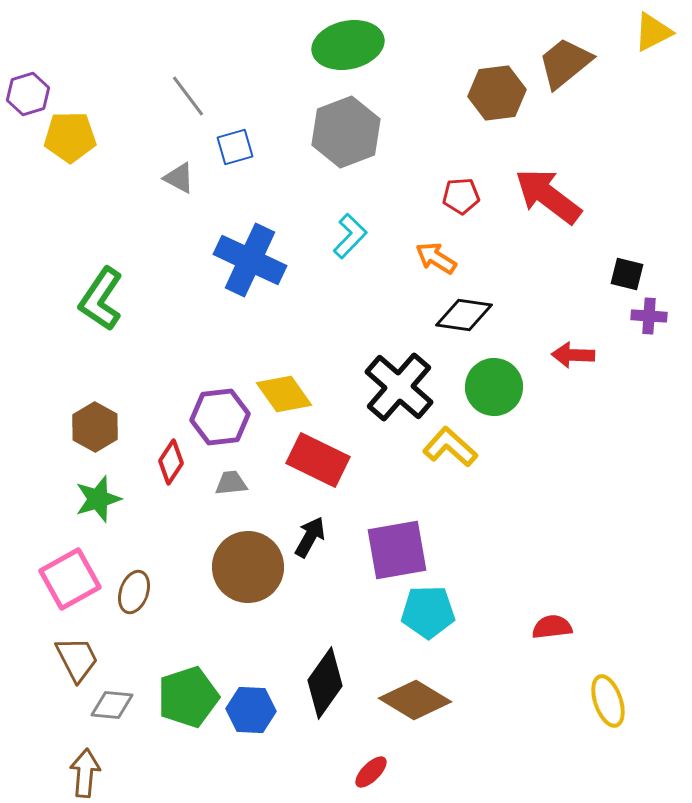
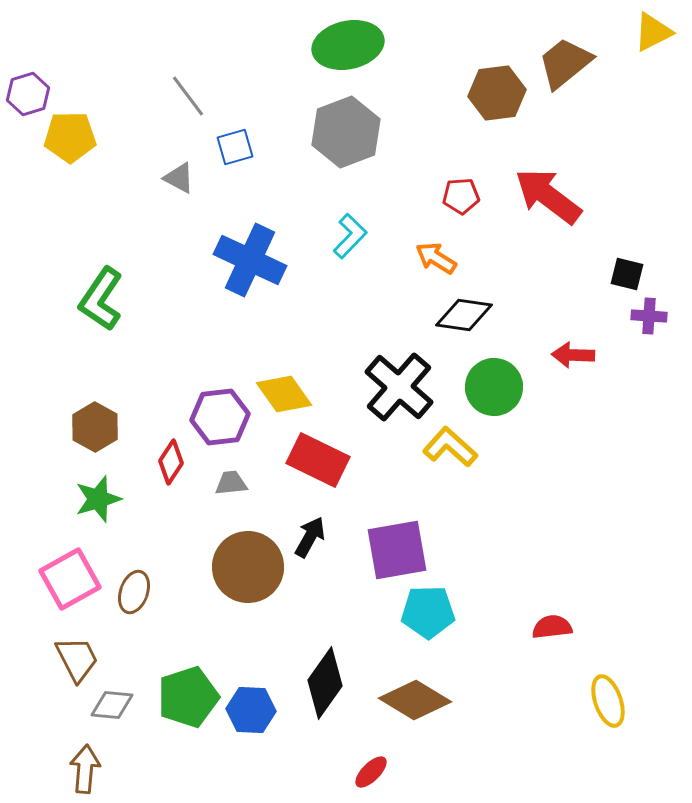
brown arrow at (85, 773): moved 4 px up
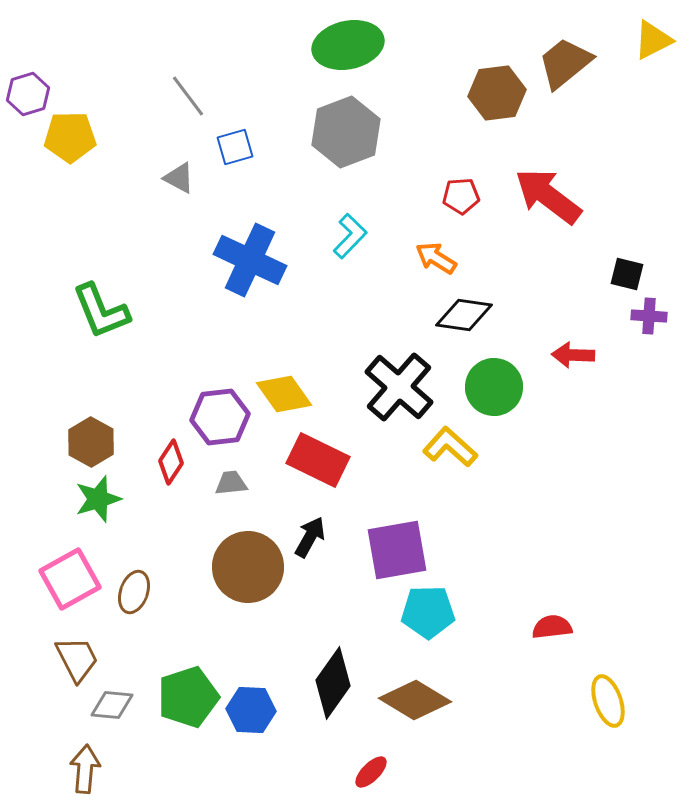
yellow triangle at (653, 32): moved 8 px down
green L-shape at (101, 299): moved 12 px down; rotated 56 degrees counterclockwise
brown hexagon at (95, 427): moved 4 px left, 15 px down
black diamond at (325, 683): moved 8 px right
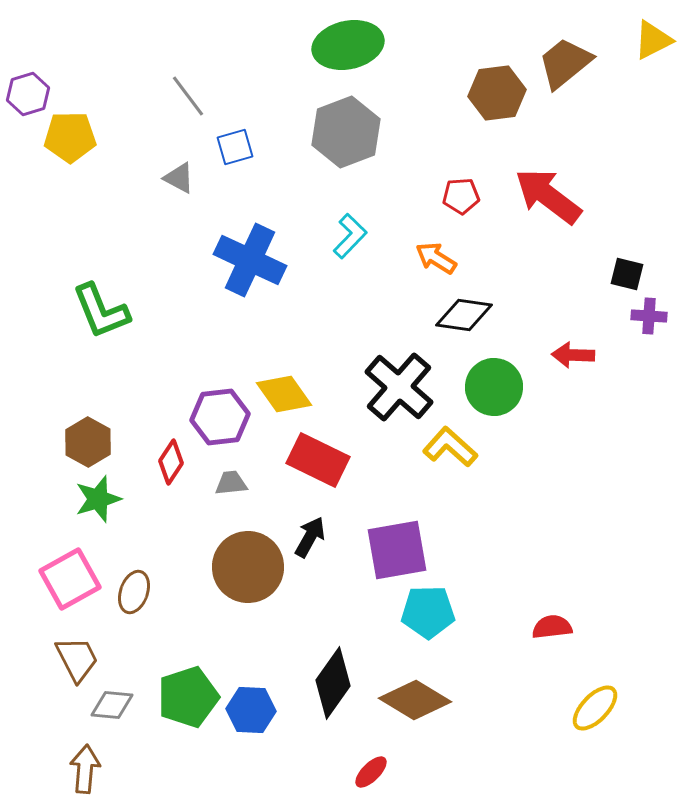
brown hexagon at (91, 442): moved 3 px left
yellow ellipse at (608, 701): moved 13 px left, 7 px down; rotated 63 degrees clockwise
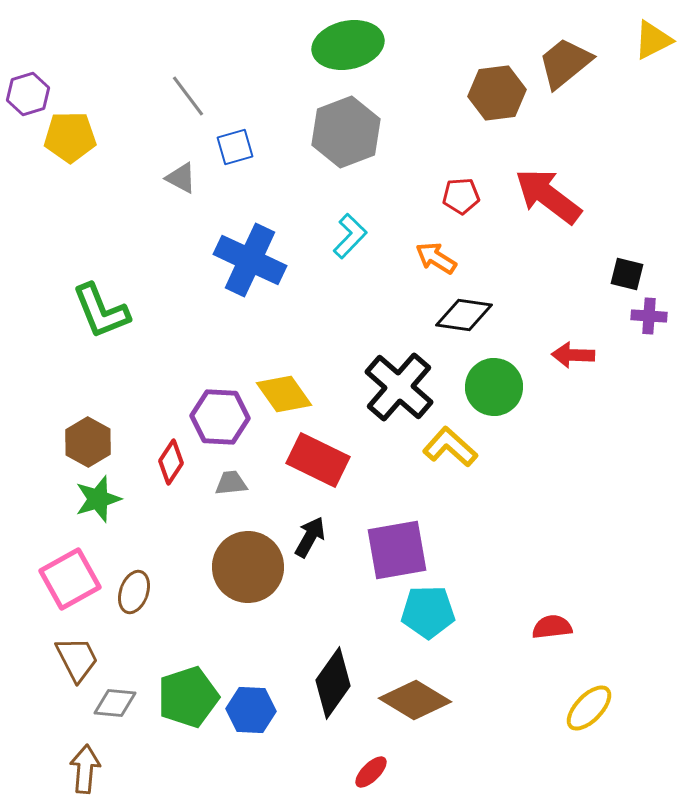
gray triangle at (179, 178): moved 2 px right
purple hexagon at (220, 417): rotated 10 degrees clockwise
gray diamond at (112, 705): moved 3 px right, 2 px up
yellow ellipse at (595, 708): moved 6 px left
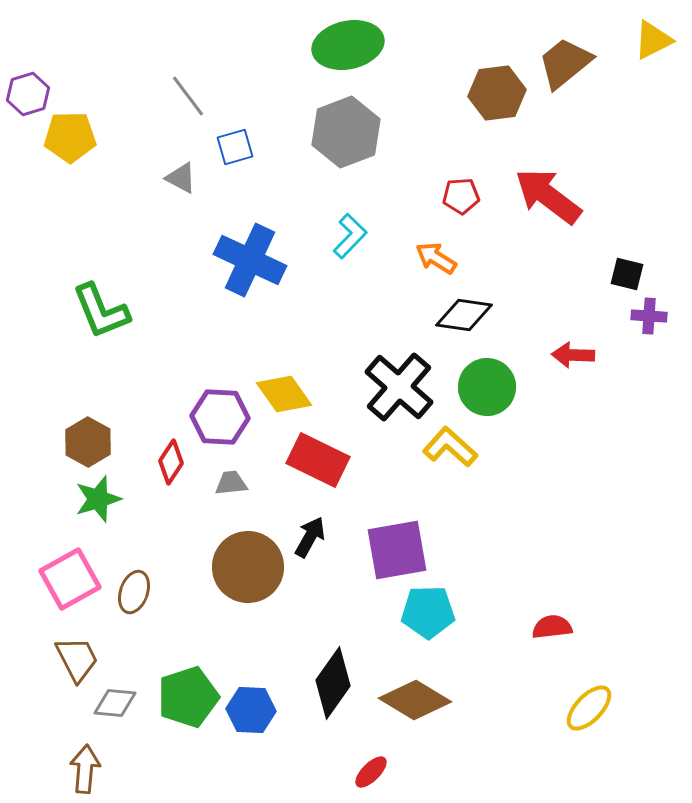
green circle at (494, 387): moved 7 px left
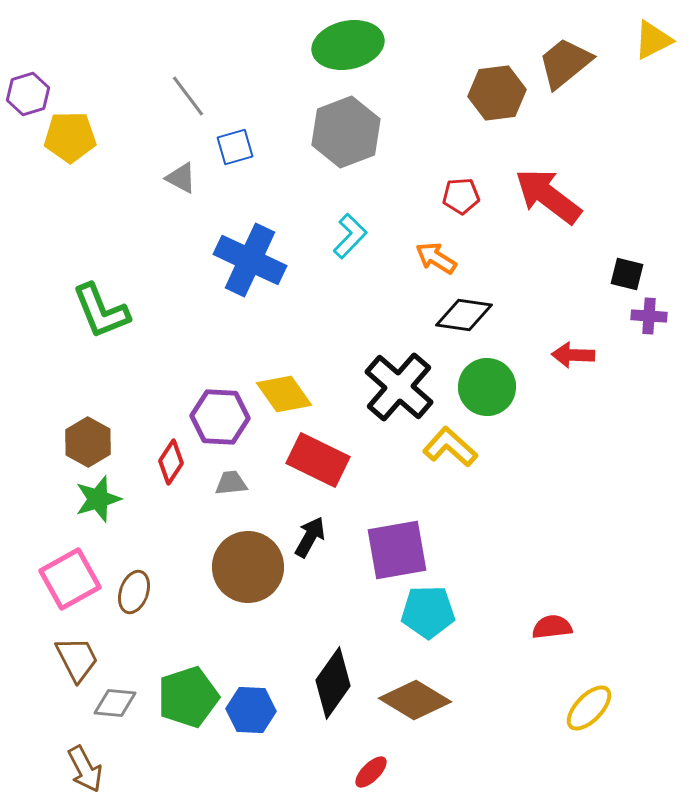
brown arrow at (85, 769): rotated 147 degrees clockwise
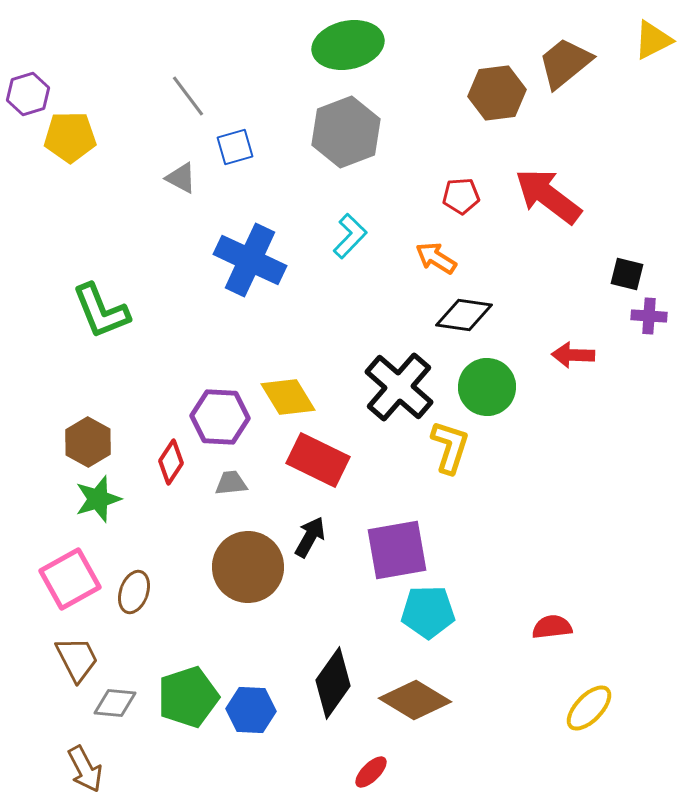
yellow diamond at (284, 394): moved 4 px right, 3 px down; rotated 4 degrees clockwise
yellow L-shape at (450, 447): rotated 66 degrees clockwise
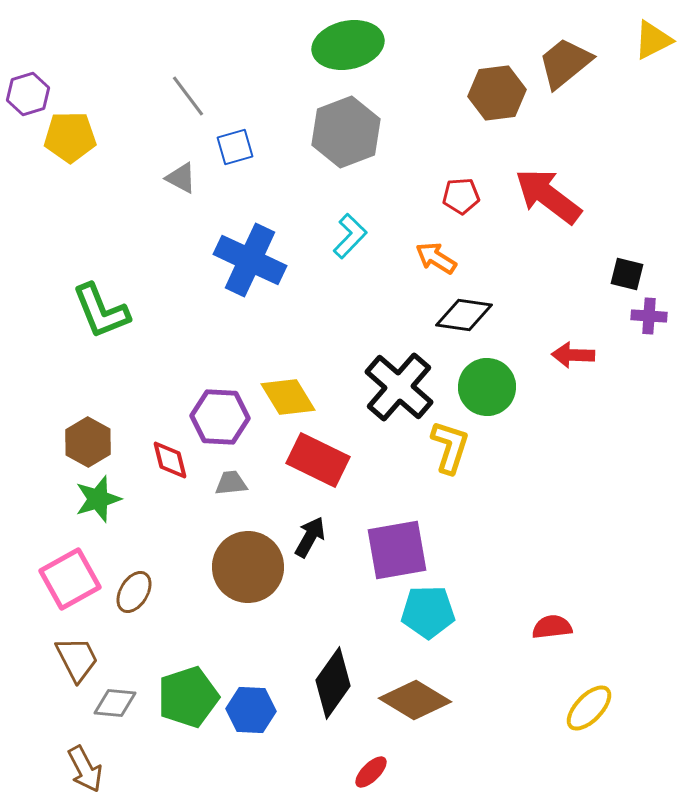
red diamond at (171, 462): moved 1 px left, 2 px up; rotated 48 degrees counterclockwise
brown ellipse at (134, 592): rotated 12 degrees clockwise
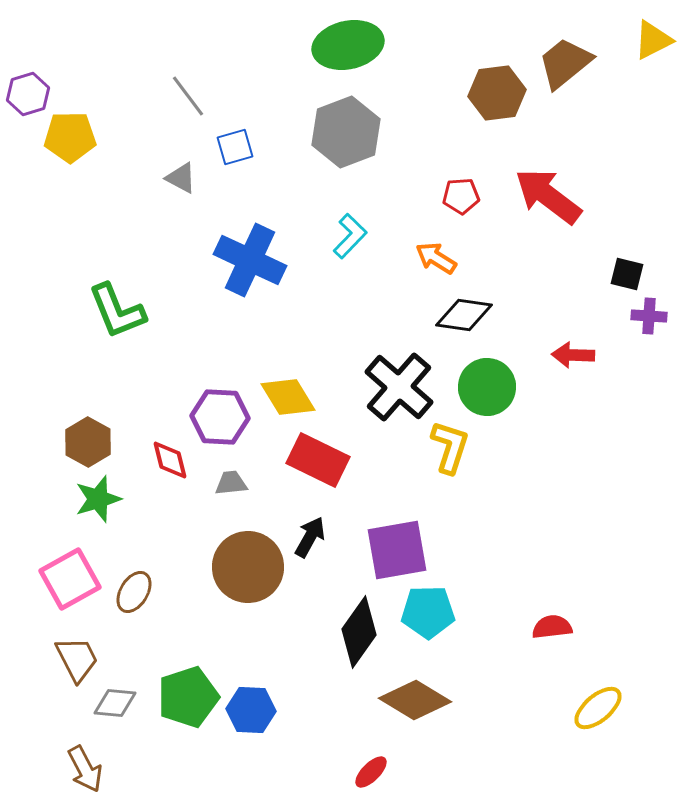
green L-shape at (101, 311): moved 16 px right
black diamond at (333, 683): moved 26 px right, 51 px up
yellow ellipse at (589, 708): moved 9 px right; rotated 6 degrees clockwise
